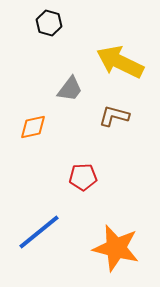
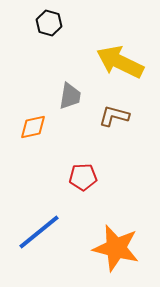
gray trapezoid: moved 7 px down; rotated 28 degrees counterclockwise
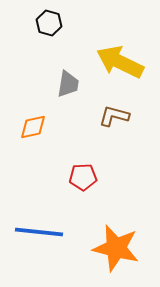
gray trapezoid: moved 2 px left, 12 px up
blue line: rotated 45 degrees clockwise
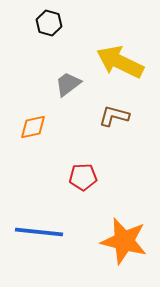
gray trapezoid: rotated 136 degrees counterclockwise
orange star: moved 8 px right, 7 px up
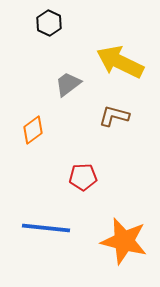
black hexagon: rotated 10 degrees clockwise
orange diamond: moved 3 px down; rotated 24 degrees counterclockwise
blue line: moved 7 px right, 4 px up
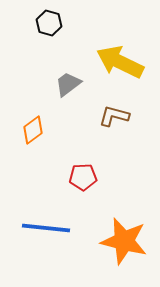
black hexagon: rotated 10 degrees counterclockwise
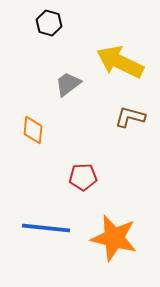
brown L-shape: moved 16 px right, 1 px down
orange diamond: rotated 48 degrees counterclockwise
orange star: moved 10 px left, 3 px up
